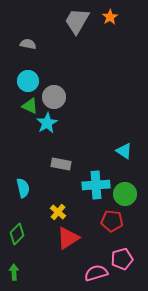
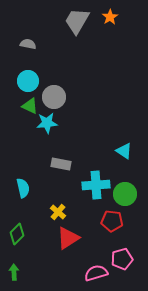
cyan star: rotated 25 degrees clockwise
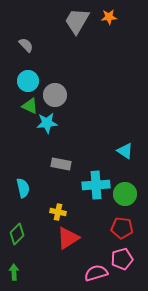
orange star: moved 1 px left; rotated 28 degrees clockwise
gray semicircle: moved 2 px left, 1 px down; rotated 35 degrees clockwise
gray circle: moved 1 px right, 2 px up
cyan triangle: moved 1 px right
yellow cross: rotated 28 degrees counterclockwise
red pentagon: moved 10 px right, 7 px down
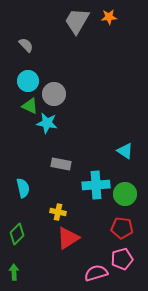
gray circle: moved 1 px left, 1 px up
cyan star: rotated 15 degrees clockwise
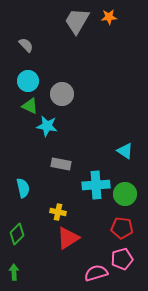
gray circle: moved 8 px right
cyan star: moved 3 px down
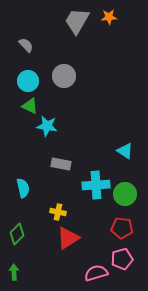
gray circle: moved 2 px right, 18 px up
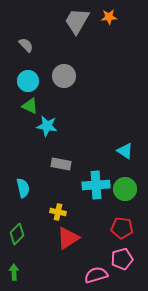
green circle: moved 5 px up
pink semicircle: moved 2 px down
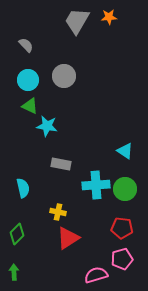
cyan circle: moved 1 px up
